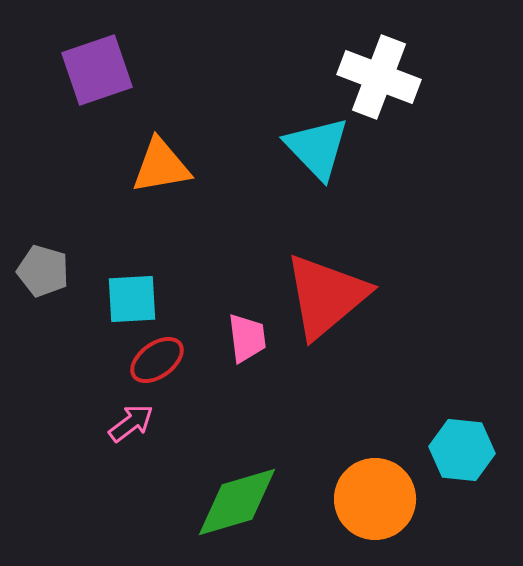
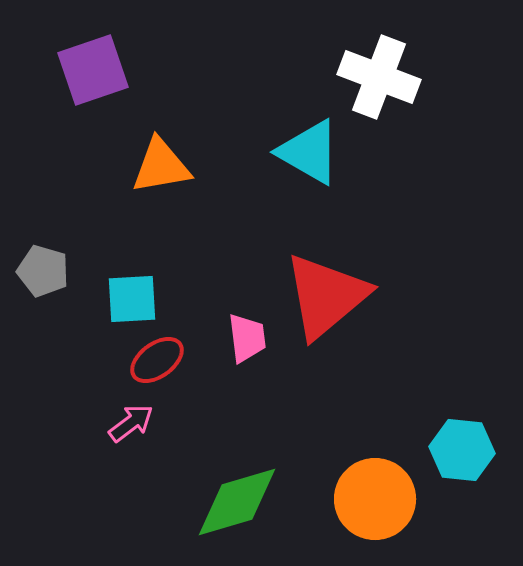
purple square: moved 4 px left
cyan triangle: moved 8 px left, 4 px down; rotated 16 degrees counterclockwise
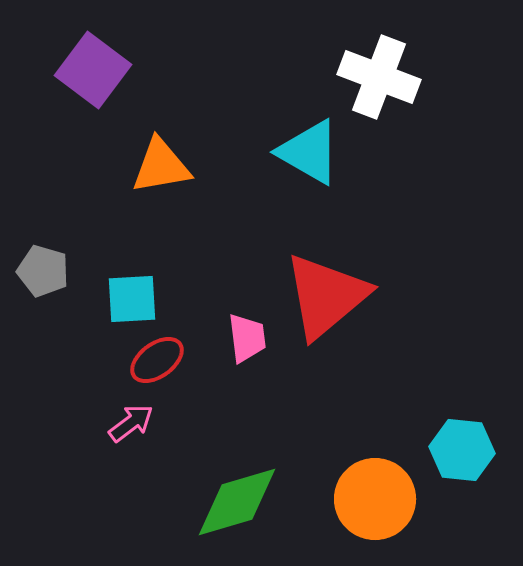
purple square: rotated 34 degrees counterclockwise
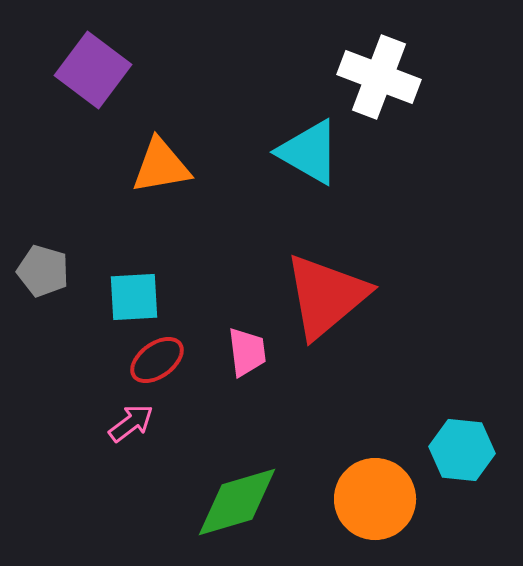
cyan square: moved 2 px right, 2 px up
pink trapezoid: moved 14 px down
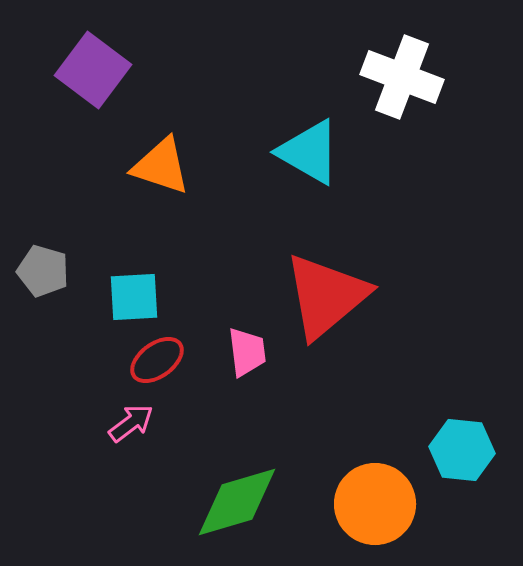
white cross: moved 23 px right
orange triangle: rotated 28 degrees clockwise
orange circle: moved 5 px down
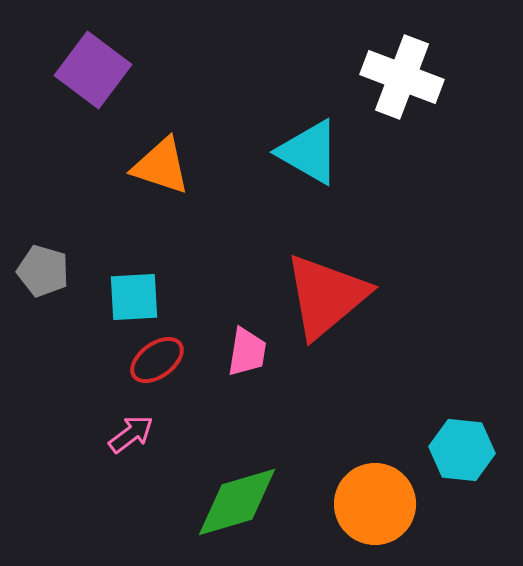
pink trapezoid: rotated 16 degrees clockwise
pink arrow: moved 11 px down
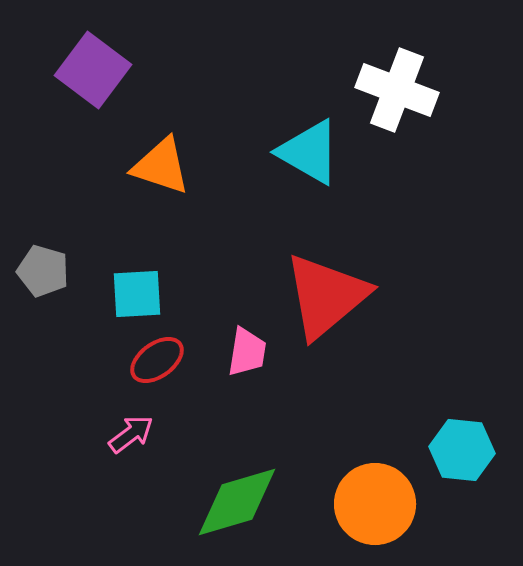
white cross: moved 5 px left, 13 px down
cyan square: moved 3 px right, 3 px up
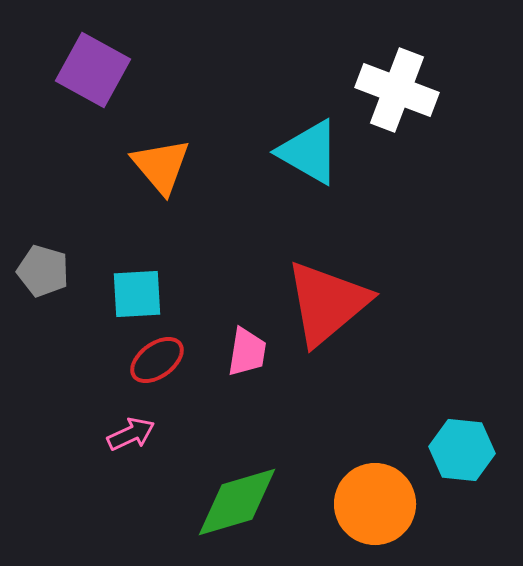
purple square: rotated 8 degrees counterclockwise
orange triangle: rotated 32 degrees clockwise
red triangle: moved 1 px right, 7 px down
pink arrow: rotated 12 degrees clockwise
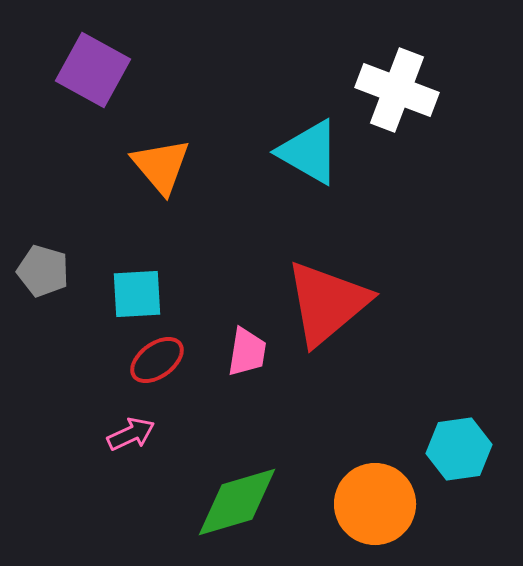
cyan hexagon: moved 3 px left, 1 px up; rotated 14 degrees counterclockwise
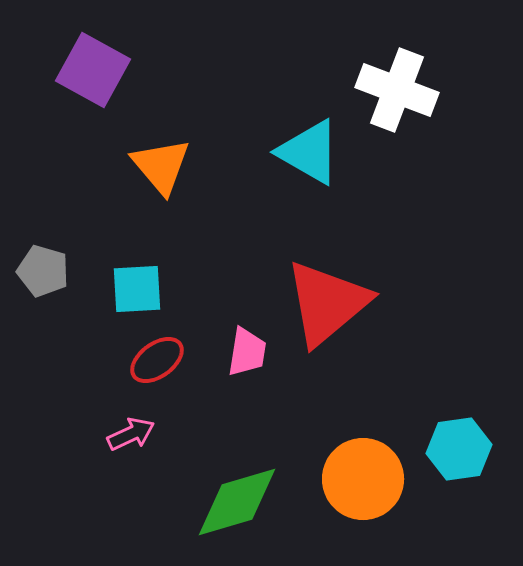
cyan square: moved 5 px up
orange circle: moved 12 px left, 25 px up
